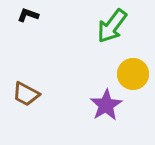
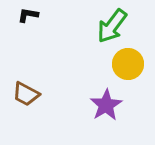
black L-shape: rotated 10 degrees counterclockwise
yellow circle: moved 5 px left, 10 px up
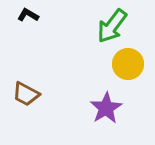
black L-shape: rotated 20 degrees clockwise
purple star: moved 3 px down
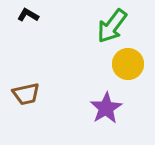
brown trapezoid: rotated 40 degrees counterclockwise
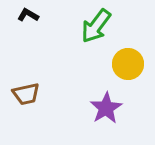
green arrow: moved 16 px left
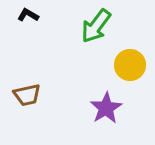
yellow circle: moved 2 px right, 1 px down
brown trapezoid: moved 1 px right, 1 px down
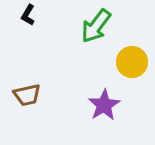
black L-shape: rotated 90 degrees counterclockwise
yellow circle: moved 2 px right, 3 px up
purple star: moved 2 px left, 3 px up
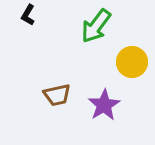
brown trapezoid: moved 30 px right
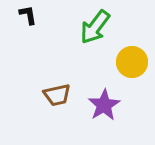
black L-shape: rotated 140 degrees clockwise
green arrow: moved 1 px left, 1 px down
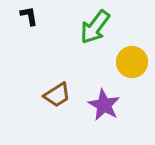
black L-shape: moved 1 px right, 1 px down
brown trapezoid: rotated 20 degrees counterclockwise
purple star: rotated 12 degrees counterclockwise
